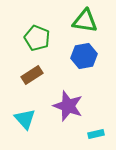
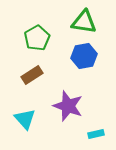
green triangle: moved 1 px left, 1 px down
green pentagon: rotated 20 degrees clockwise
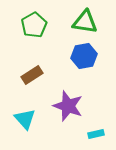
green triangle: moved 1 px right
green pentagon: moved 3 px left, 13 px up
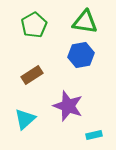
blue hexagon: moved 3 px left, 1 px up
cyan triangle: rotated 30 degrees clockwise
cyan rectangle: moved 2 px left, 1 px down
